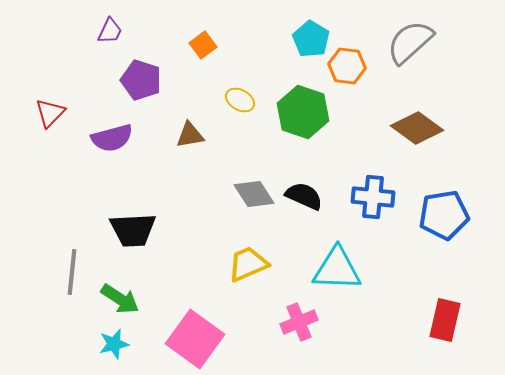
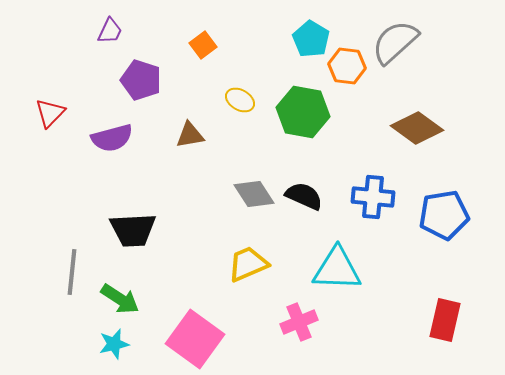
gray semicircle: moved 15 px left
green hexagon: rotated 9 degrees counterclockwise
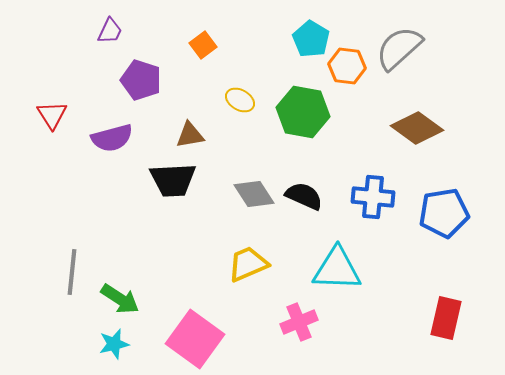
gray semicircle: moved 4 px right, 6 px down
red triangle: moved 2 px right, 2 px down; rotated 16 degrees counterclockwise
blue pentagon: moved 2 px up
black trapezoid: moved 40 px right, 50 px up
red rectangle: moved 1 px right, 2 px up
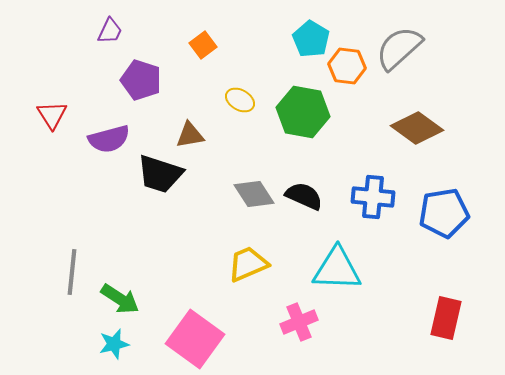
purple semicircle: moved 3 px left, 1 px down
black trapezoid: moved 13 px left, 6 px up; rotated 21 degrees clockwise
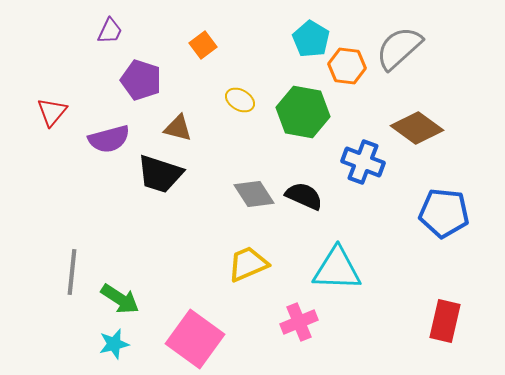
red triangle: moved 3 px up; rotated 12 degrees clockwise
brown triangle: moved 12 px left, 7 px up; rotated 24 degrees clockwise
blue cross: moved 10 px left, 35 px up; rotated 15 degrees clockwise
blue pentagon: rotated 15 degrees clockwise
red rectangle: moved 1 px left, 3 px down
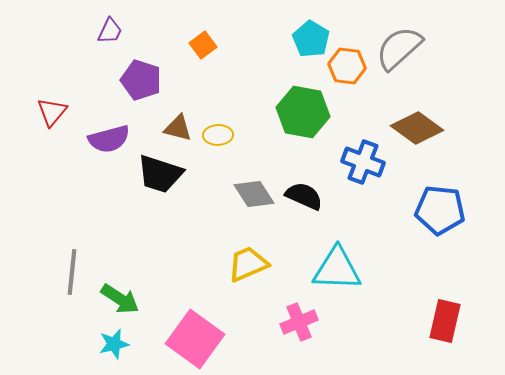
yellow ellipse: moved 22 px left, 35 px down; rotated 32 degrees counterclockwise
blue pentagon: moved 4 px left, 3 px up
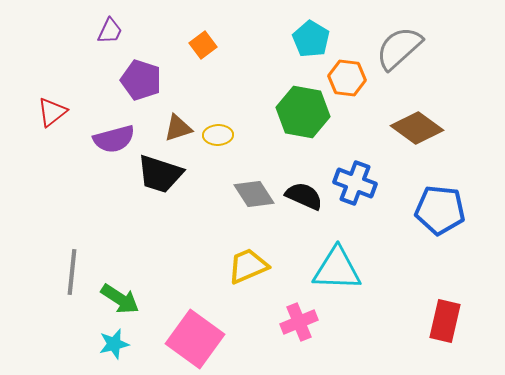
orange hexagon: moved 12 px down
red triangle: rotated 12 degrees clockwise
brown triangle: rotated 32 degrees counterclockwise
purple semicircle: moved 5 px right
blue cross: moved 8 px left, 21 px down
yellow trapezoid: moved 2 px down
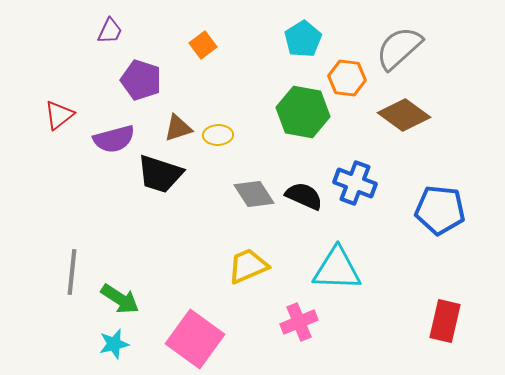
cyan pentagon: moved 8 px left; rotated 9 degrees clockwise
red triangle: moved 7 px right, 3 px down
brown diamond: moved 13 px left, 13 px up
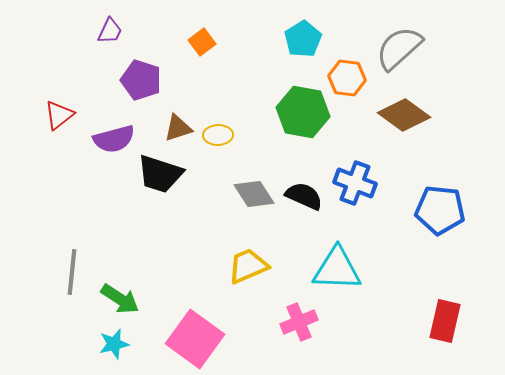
orange square: moved 1 px left, 3 px up
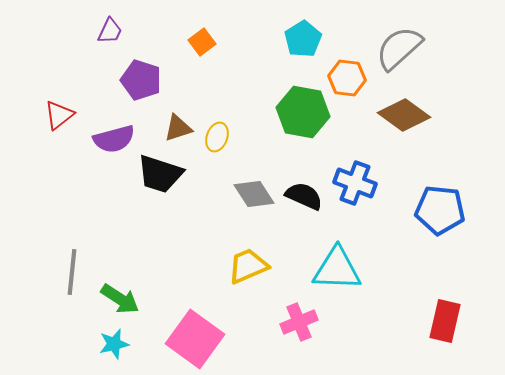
yellow ellipse: moved 1 px left, 2 px down; rotated 68 degrees counterclockwise
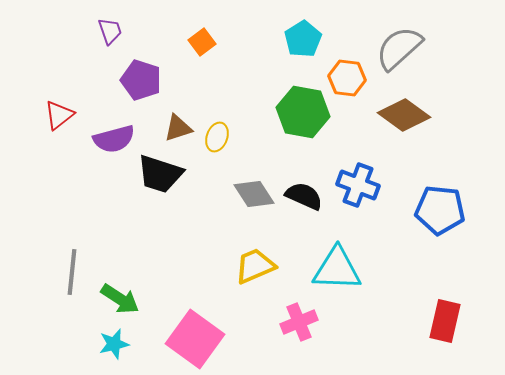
purple trapezoid: rotated 44 degrees counterclockwise
blue cross: moved 3 px right, 2 px down
yellow trapezoid: moved 7 px right
